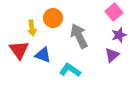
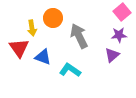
pink square: moved 8 px right
purple star: rotated 14 degrees clockwise
red triangle: moved 2 px up
blue triangle: moved 2 px down
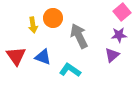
yellow arrow: moved 1 px right, 3 px up
red triangle: moved 3 px left, 8 px down
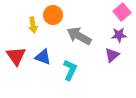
orange circle: moved 3 px up
gray arrow: rotated 35 degrees counterclockwise
cyan L-shape: rotated 80 degrees clockwise
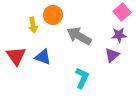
cyan L-shape: moved 12 px right, 8 px down
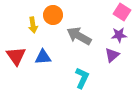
pink square: rotated 18 degrees counterclockwise
blue triangle: rotated 24 degrees counterclockwise
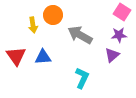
gray arrow: moved 1 px right, 1 px up
